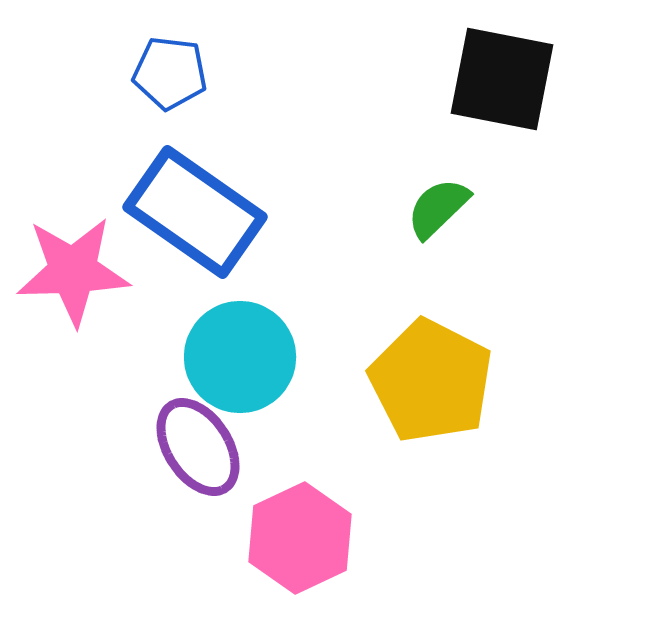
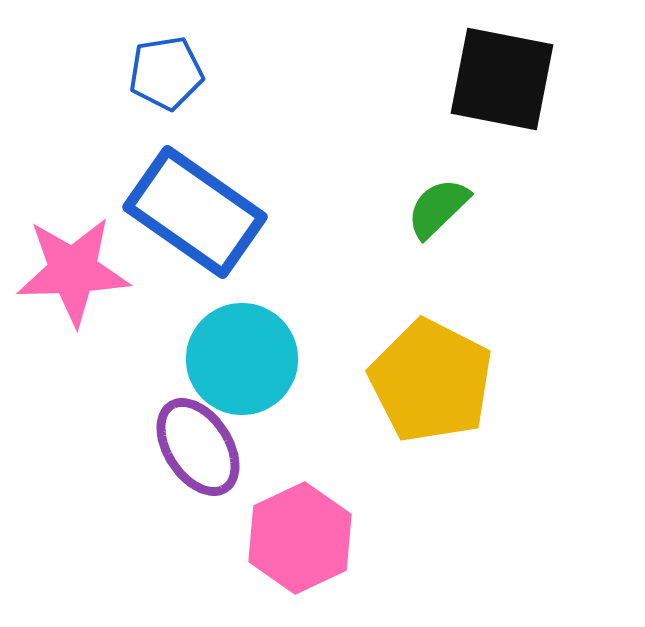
blue pentagon: moved 4 px left; rotated 16 degrees counterclockwise
cyan circle: moved 2 px right, 2 px down
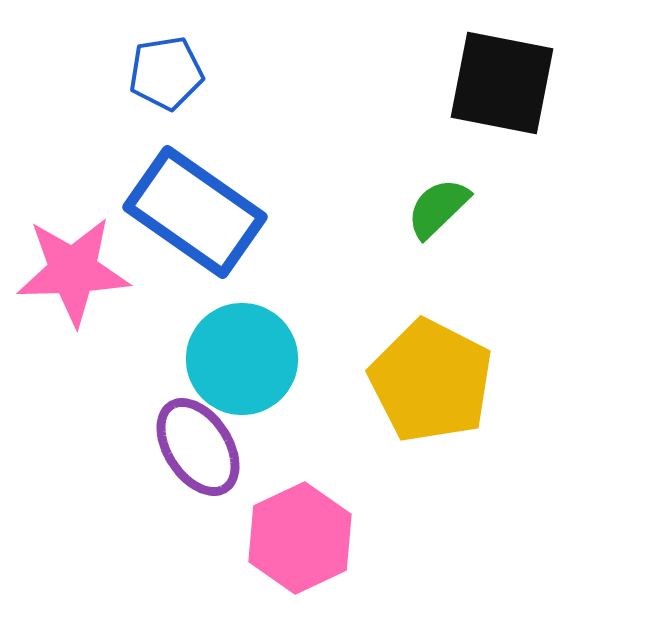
black square: moved 4 px down
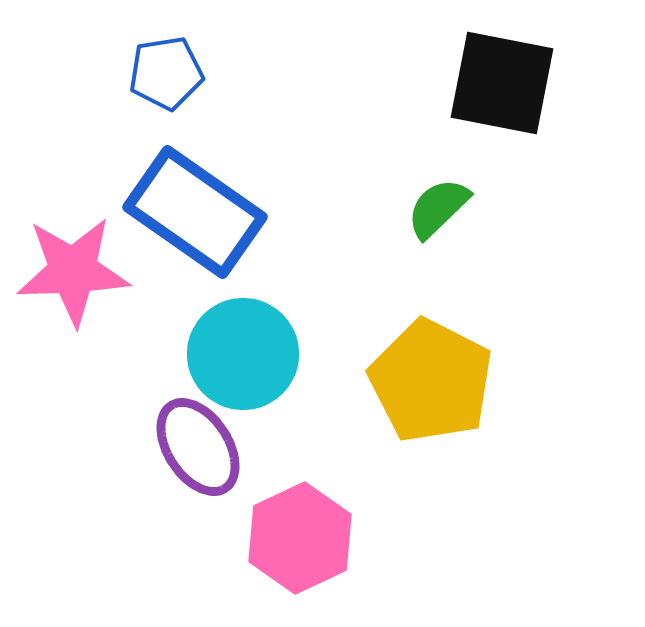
cyan circle: moved 1 px right, 5 px up
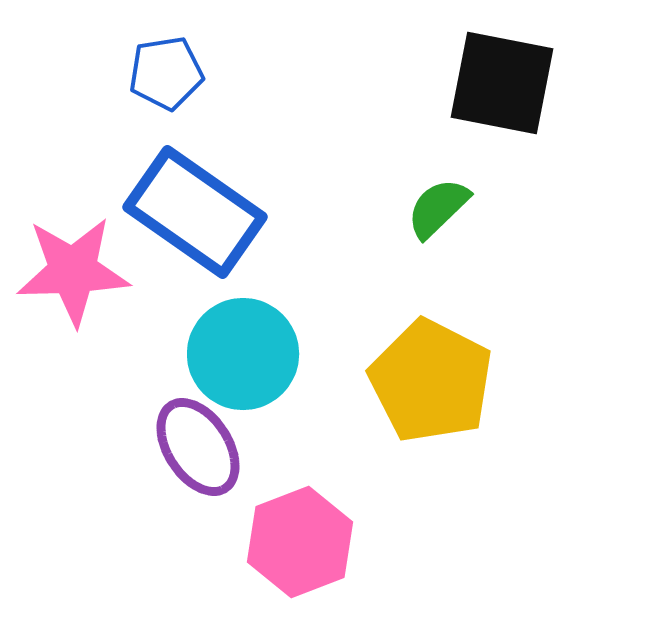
pink hexagon: moved 4 px down; rotated 4 degrees clockwise
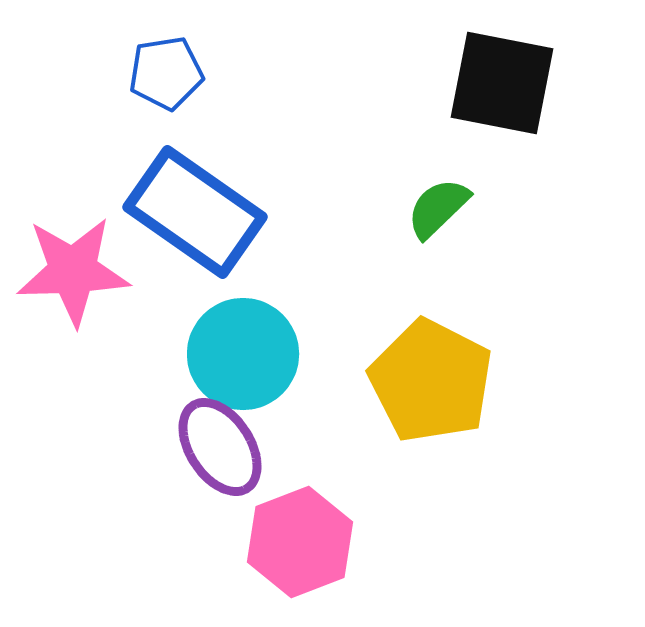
purple ellipse: moved 22 px right
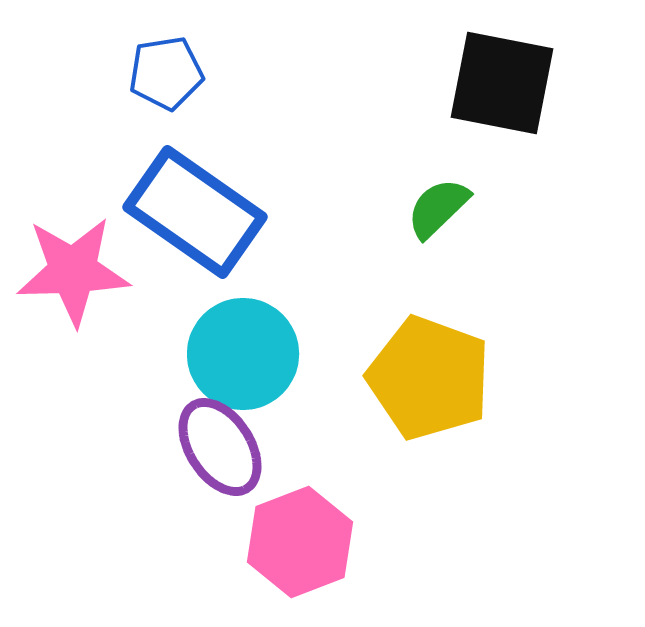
yellow pentagon: moved 2 px left, 3 px up; rotated 7 degrees counterclockwise
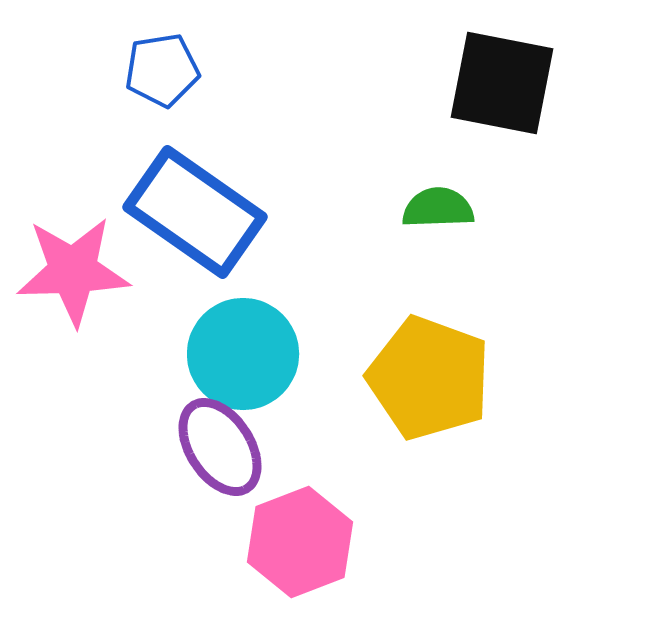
blue pentagon: moved 4 px left, 3 px up
green semicircle: rotated 42 degrees clockwise
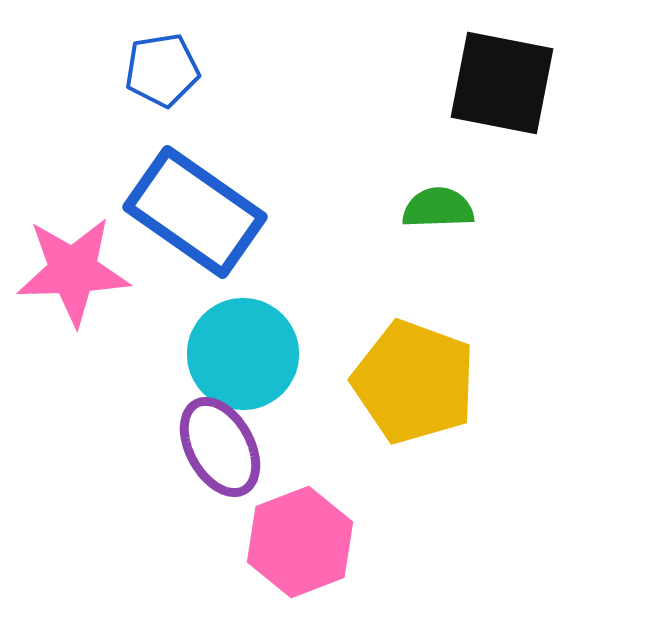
yellow pentagon: moved 15 px left, 4 px down
purple ellipse: rotated 4 degrees clockwise
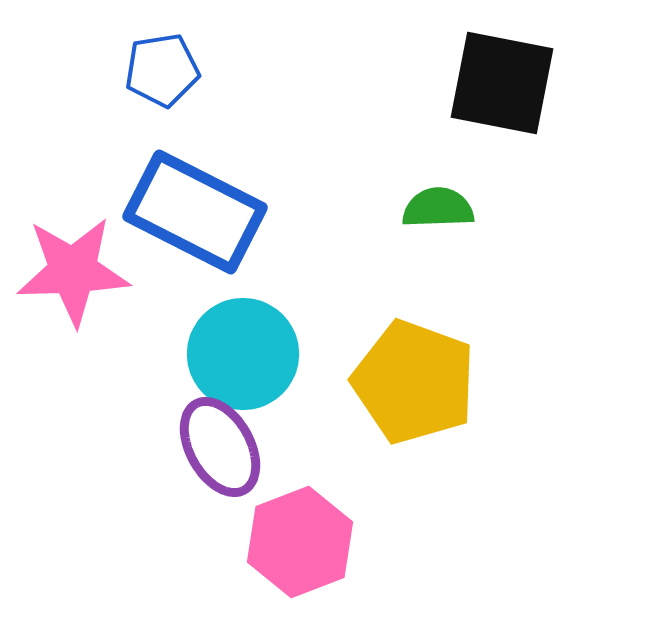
blue rectangle: rotated 8 degrees counterclockwise
